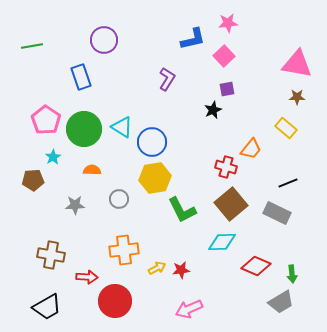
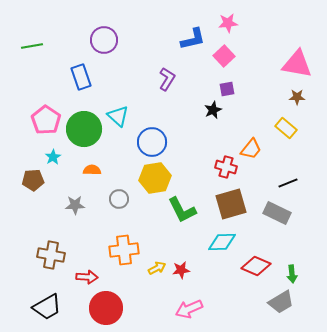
cyan triangle: moved 4 px left, 11 px up; rotated 10 degrees clockwise
brown square: rotated 24 degrees clockwise
red circle: moved 9 px left, 7 px down
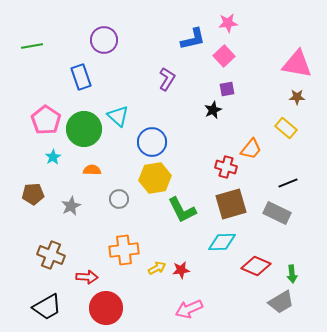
brown pentagon: moved 14 px down
gray star: moved 4 px left, 1 px down; rotated 24 degrees counterclockwise
brown cross: rotated 12 degrees clockwise
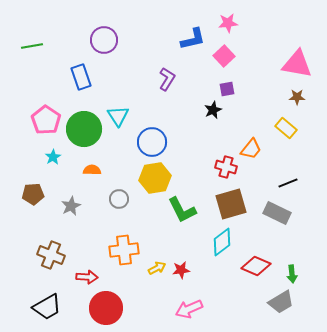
cyan triangle: rotated 15 degrees clockwise
cyan diamond: rotated 36 degrees counterclockwise
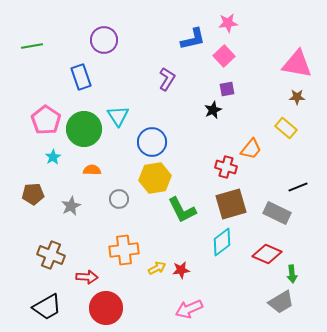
black line: moved 10 px right, 4 px down
red diamond: moved 11 px right, 12 px up
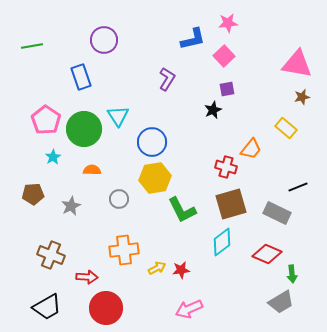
brown star: moved 5 px right; rotated 14 degrees counterclockwise
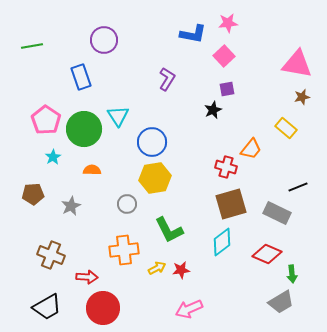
blue L-shape: moved 5 px up; rotated 24 degrees clockwise
gray circle: moved 8 px right, 5 px down
green L-shape: moved 13 px left, 20 px down
red circle: moved 3 px left
